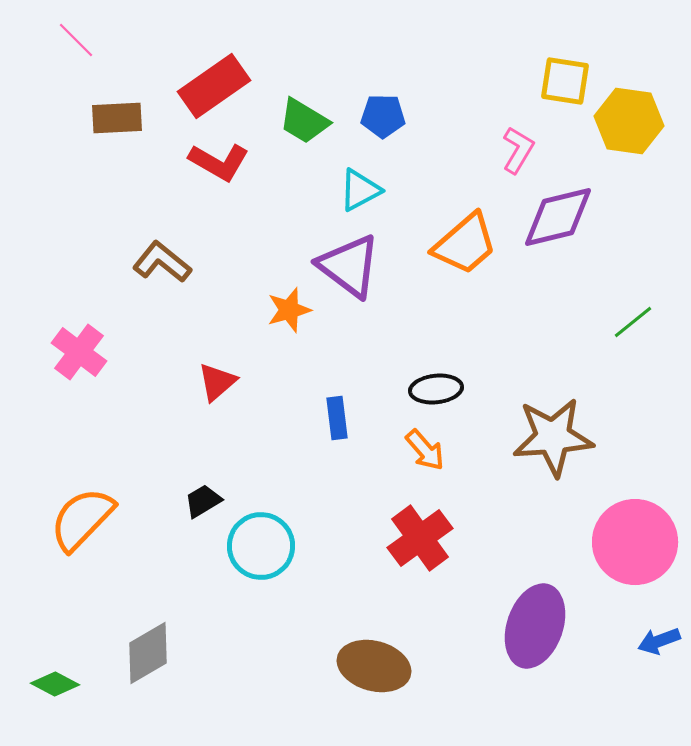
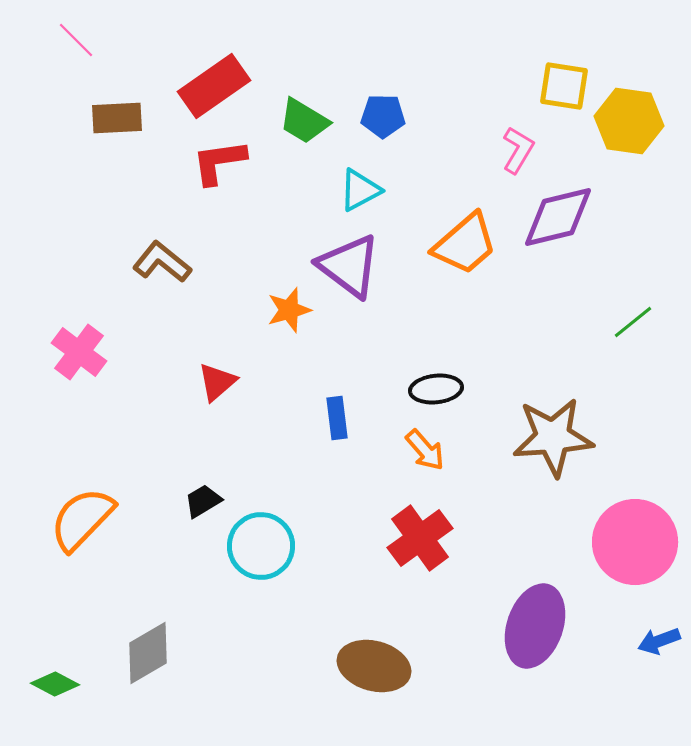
yellow square: moved 1 px left, 5 px down
red L-shape: rotated 142 degrees clockwise
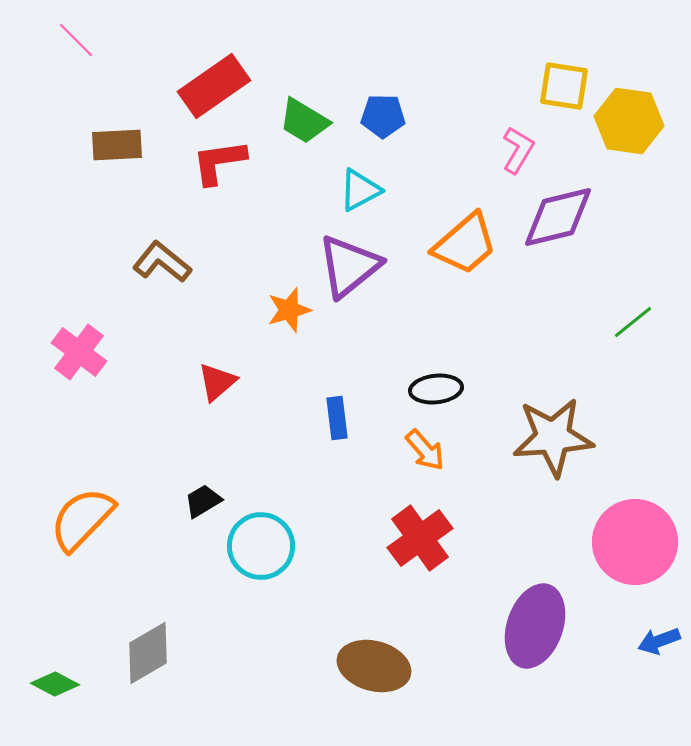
brown rectangle: moved 27 px down
purple triangle: rotated 44 degrees clockwise
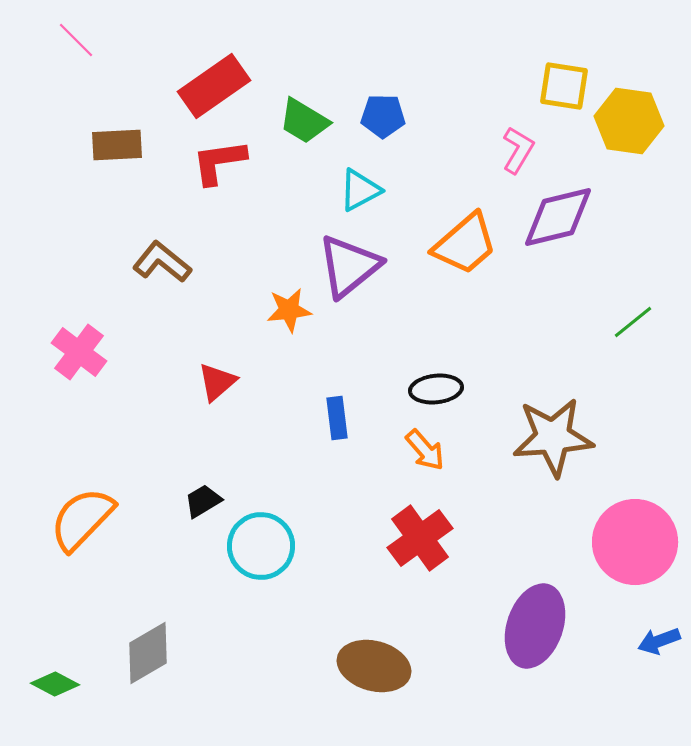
orange star: rotated 9 degrees clockwise
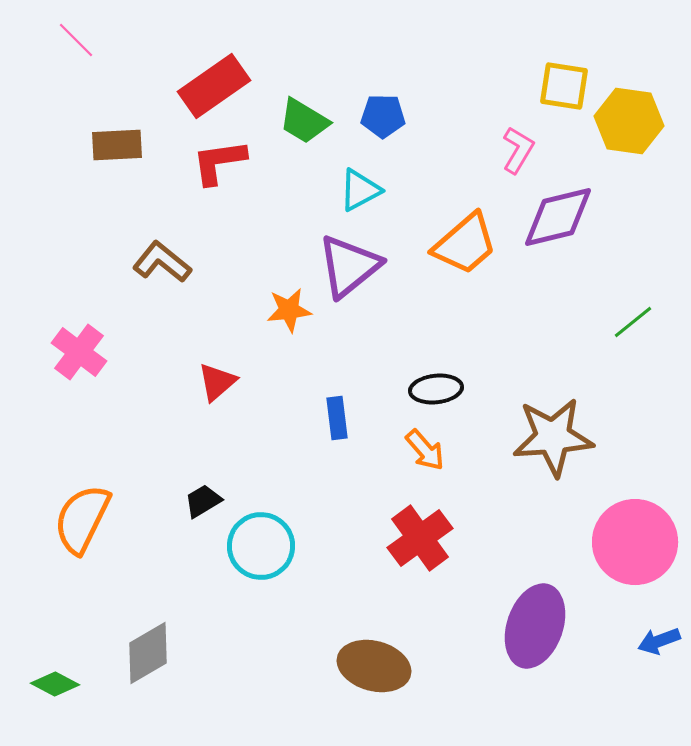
orange semicircle: rotated 18 degrees counterclockwise
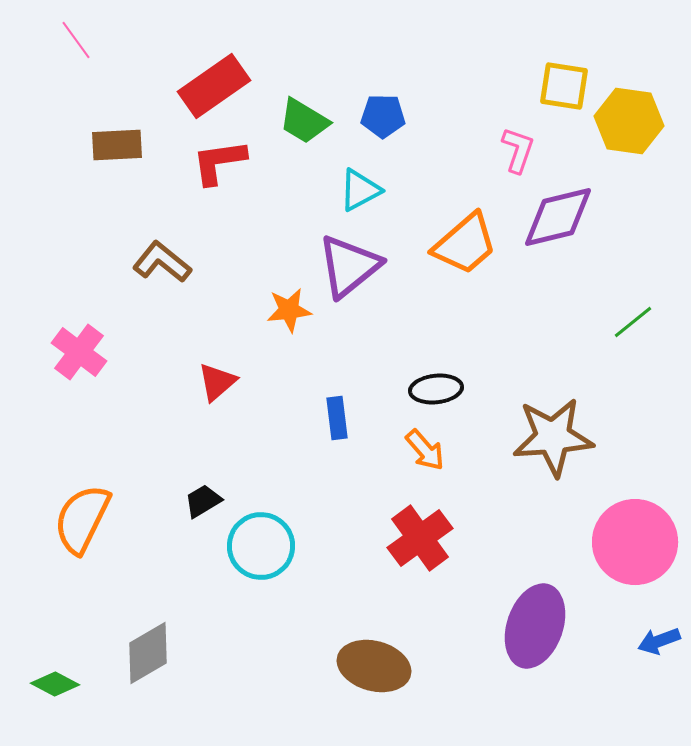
pink line: rotated 9 degrees clockwise
pink L-shape: rotated 12 degrees counterclockwise
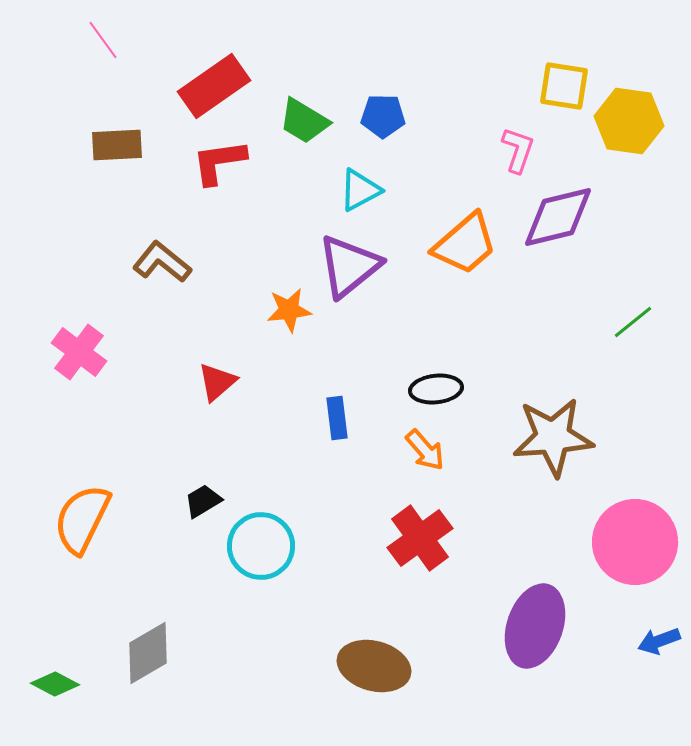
pink line: moved 27 px right
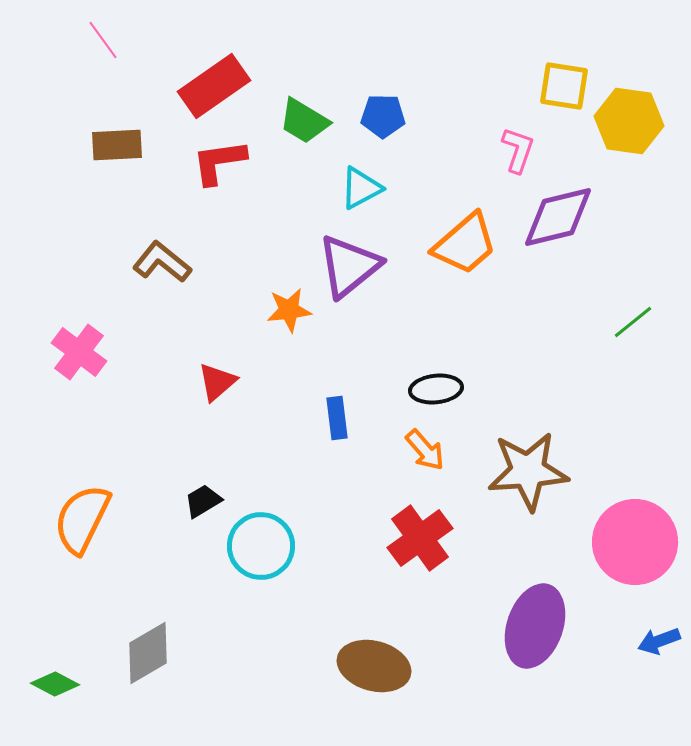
cyan triangle: moved 1 px right, 2 px up
brown star: moved 25 px left, 34 px down
